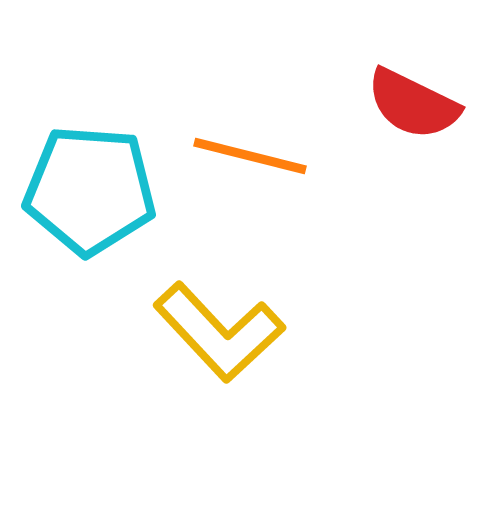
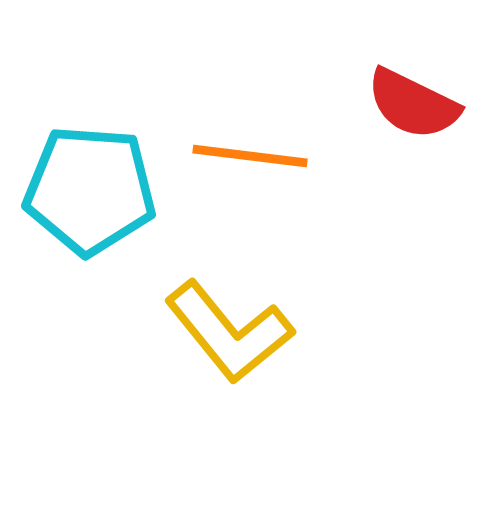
orange line: rotated 7 degrees counterclockwise
yellow L-shape: moved 10 px right; rotated 4 degrees clockwise
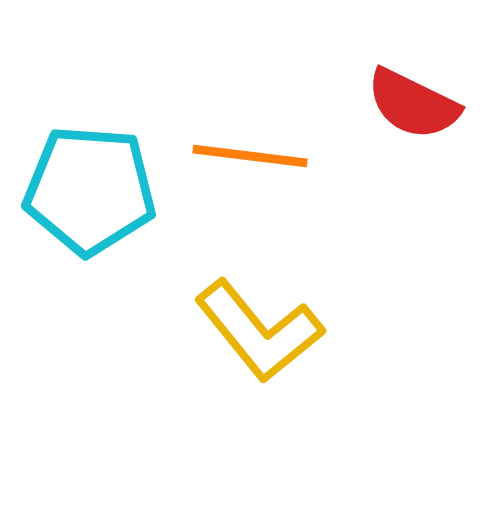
yellow L-shape: moved 30 px right, 1 px up
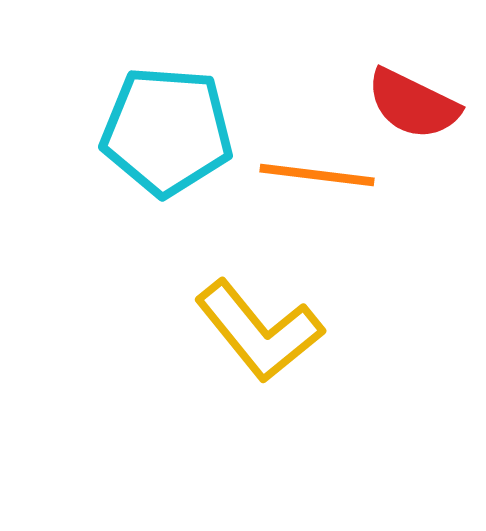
orange line: moved 67 px right, 19 px down
cyan pentagon: moved 77 px right, 59 px up
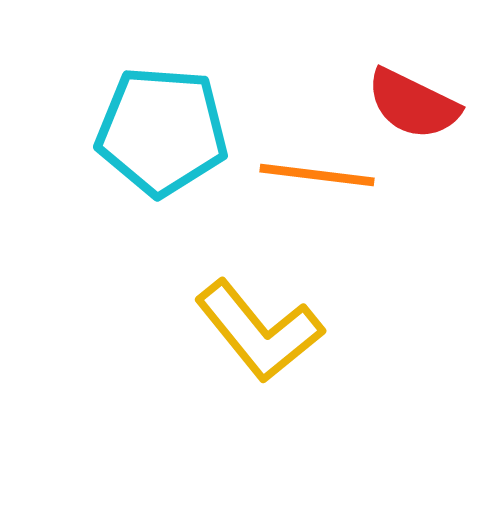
cyan pentagon: moved 5 px left
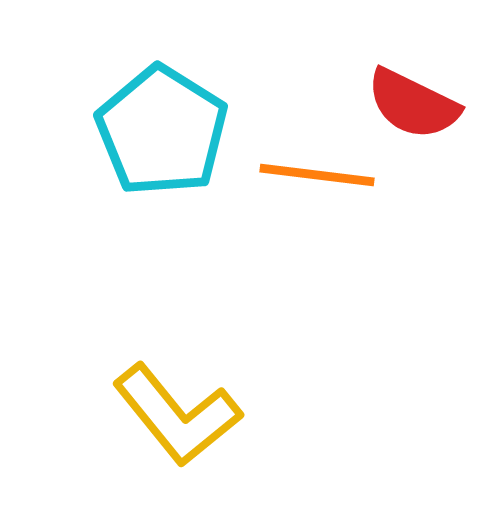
cyan pentagon: rotated 28 degrees clockwise
yellow L-shape: moved 82 px left, 84 px down
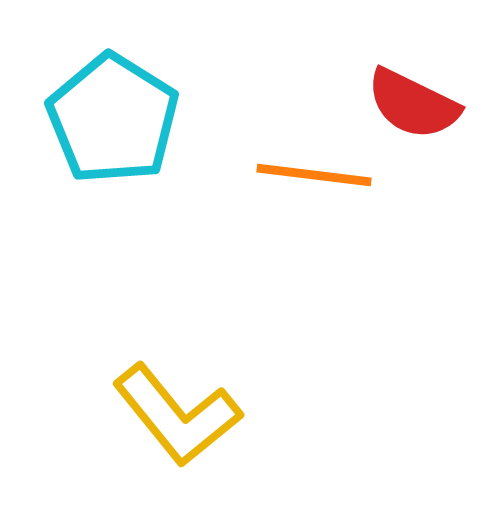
cyan pentagon: moved 49 px left, 12 px up
orange line: moved 3 px left
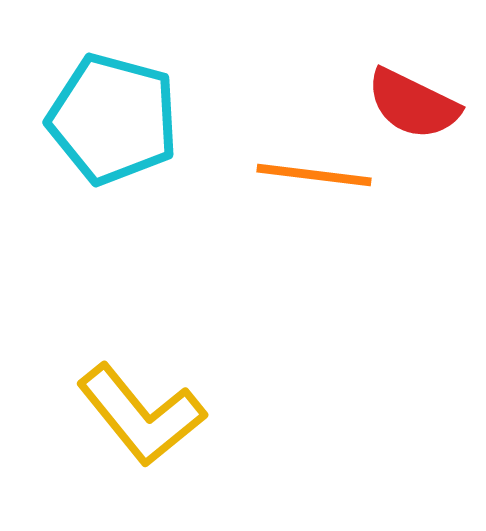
cyan pentagon: rotated 17 degrees counterclockwise
yellow L-shape: moved 36 px left
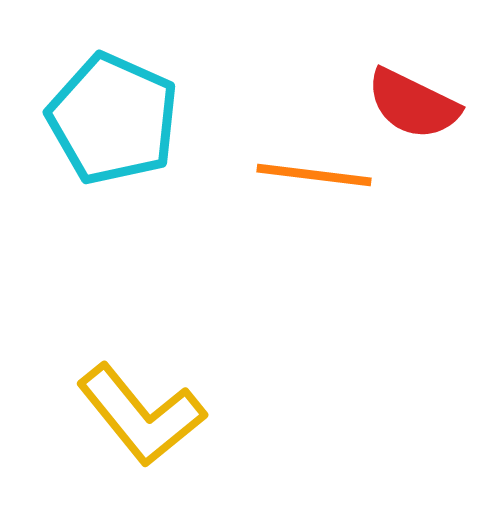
cyan pentagon: rotated 9 degrees clockwise
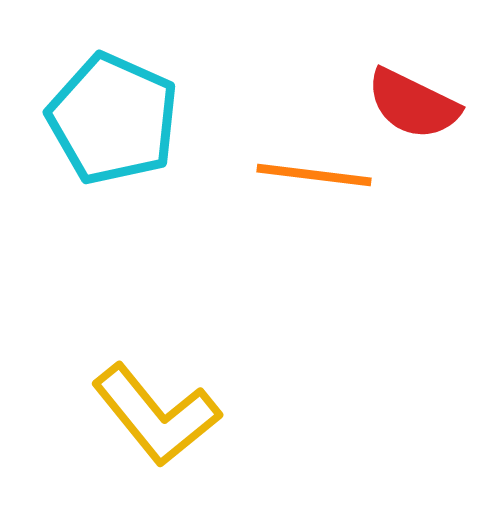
yellow L-shape: moved 15 px right
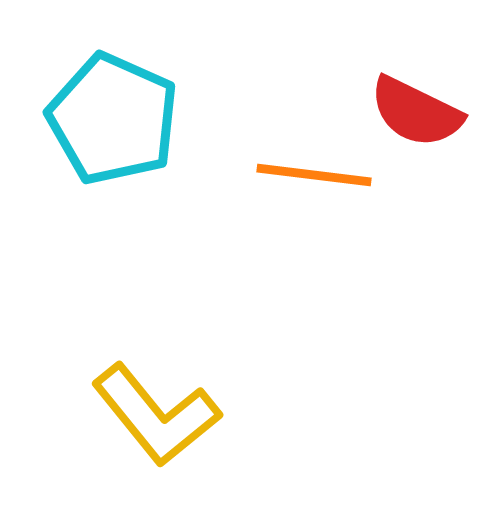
red semicircle: moved 3 px right, 8 px down
